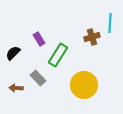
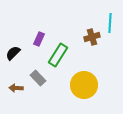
purple rectangle: rotated 56 degrees clockwise
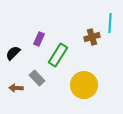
gray rectangle: moved 1 px left
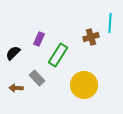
brown cross: moved 1 px left
